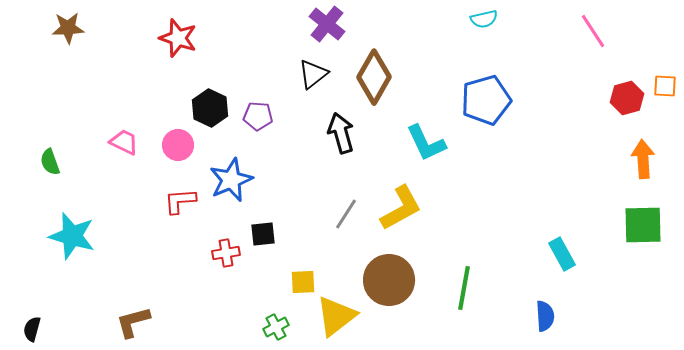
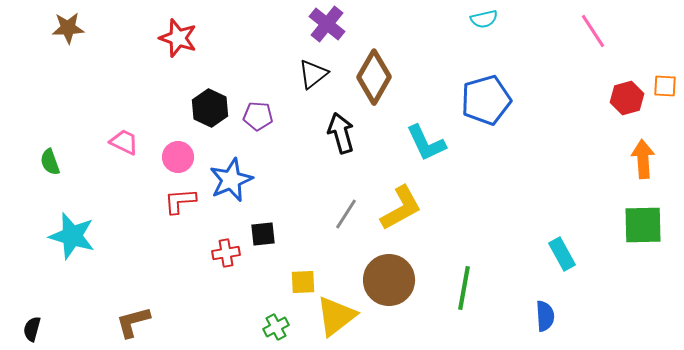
pink circle: moved 12 px down
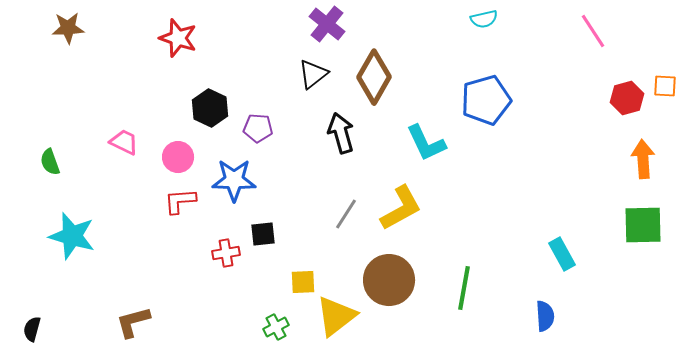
purple pentagon: moved 12 px down
blue star: moved 3 px right; rotated 24 degrees clockwise
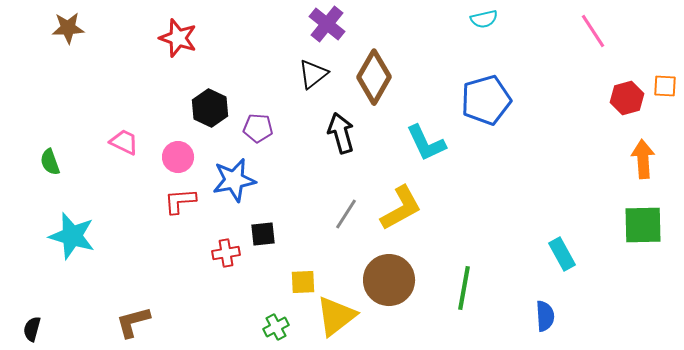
blue star: rotated 12 degrees counterclockwise
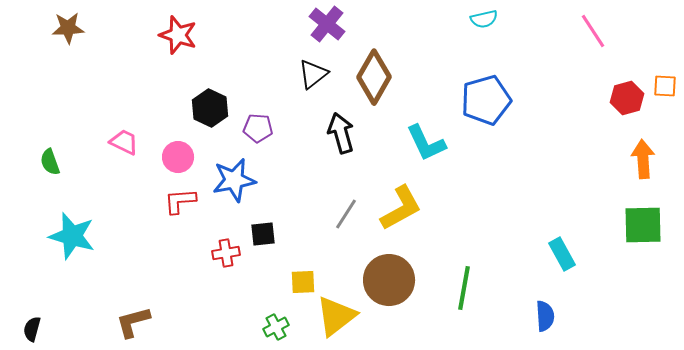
red star: moved 3 px up
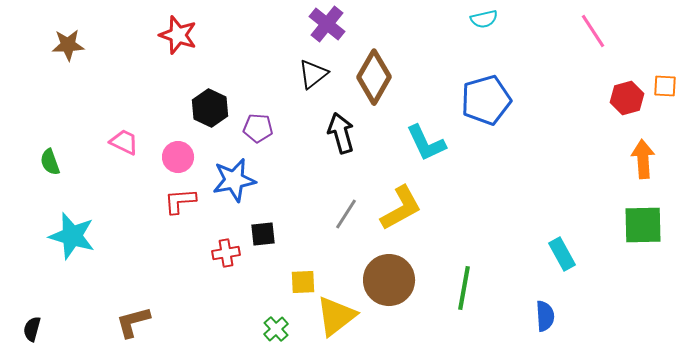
brown star: moved 17 px down
green cross: moved 2 px down; rotated 15 degrees counterclockwise
